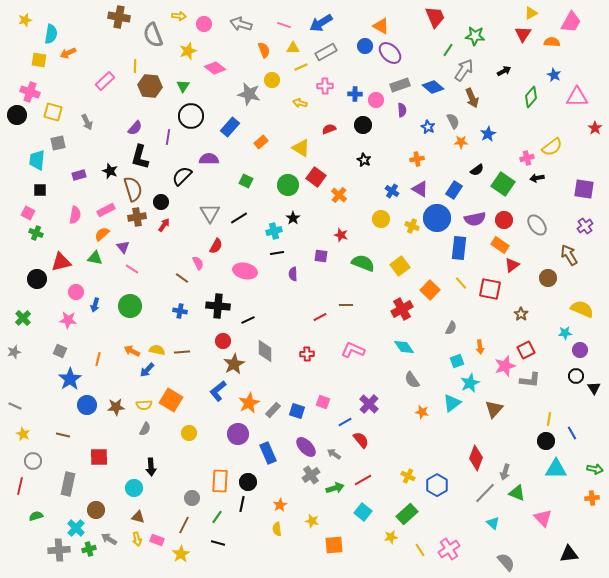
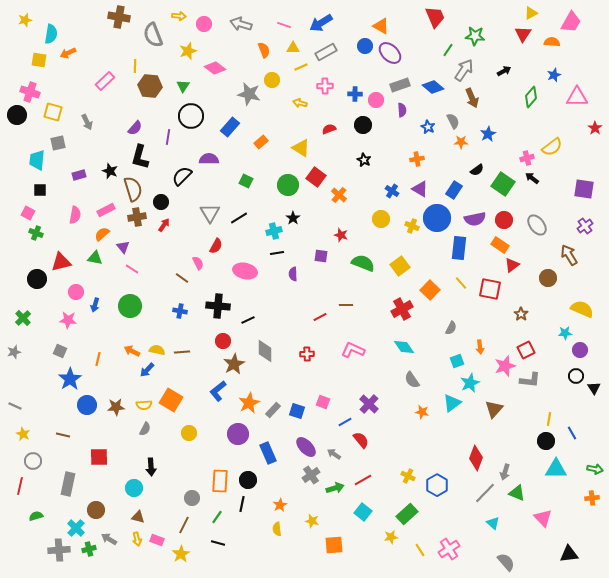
blue star at (554, 75): rotated 24 degrees clockwise
black arrow at (537, 178): moved 5 px left; rotated 48 degrees clockwise
black circle at (248, 482): moved 2 px up
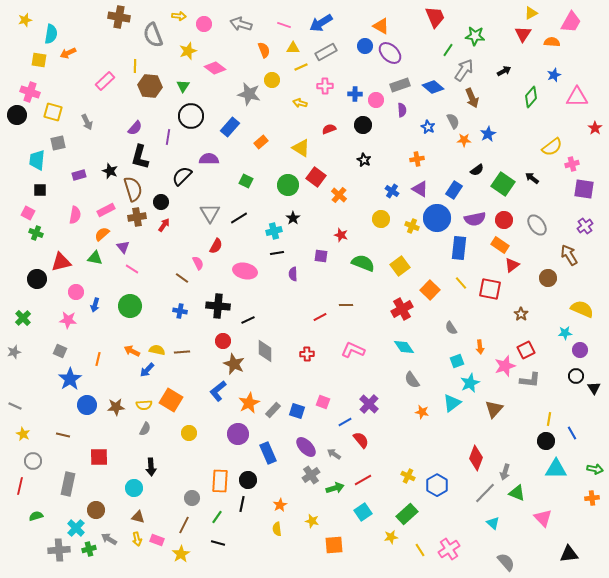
orange star at (461, 142): moved 3 px right, 2 px up
pink cross at (527, 158): moved 45 px right, 6 px down
gray semicircle at (451, 328): rotated 120 degrees clockwise
brown star at (234, 364): rotated 20 degrees counterclockwise
cyan square at (363, 512): rotated 18 degrees clockwise
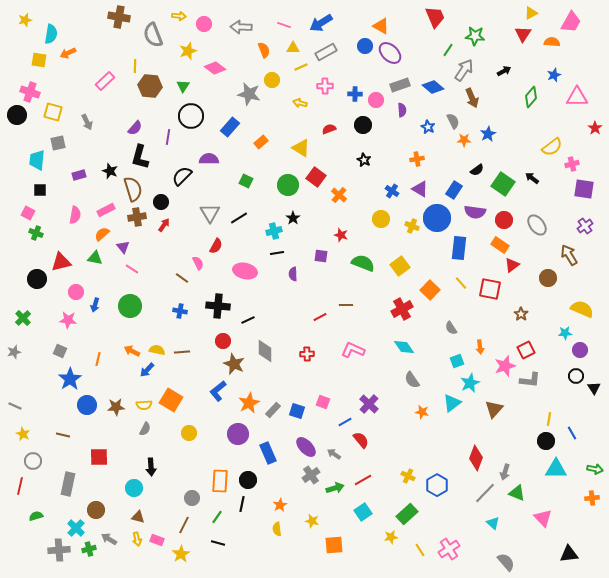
gray arrow at (241, 24): moved 3 px down; rotated 15 degrees counterclockwise
purple semicircle at (475, 219): moved 7 px up; rotated 20 degrees clockwise
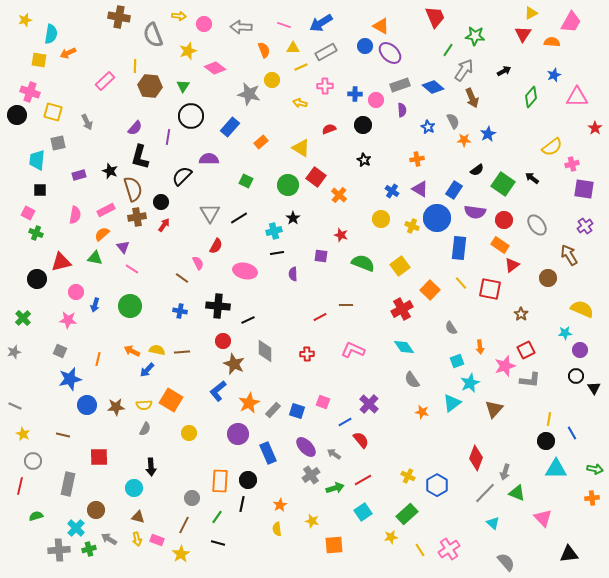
blue star at (70, 379): rotated 20 degrees clockwise
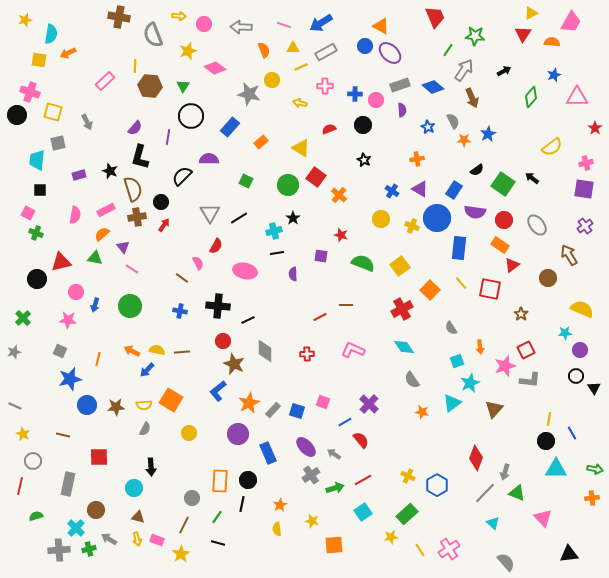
pink cross at (572, 164): moved 14 px right, 1 px up
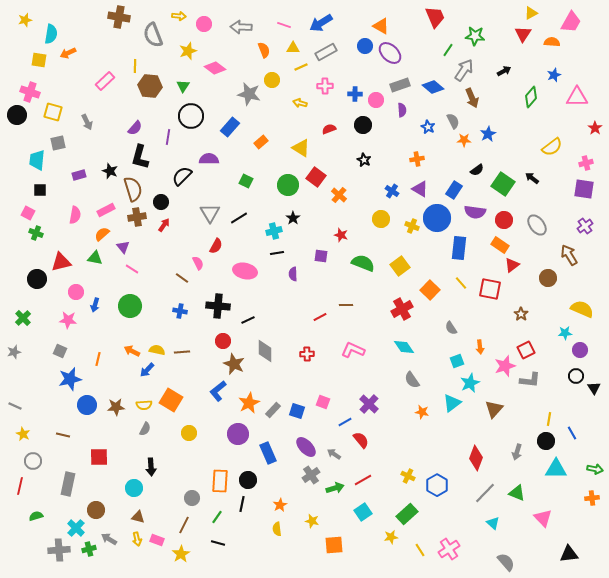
gray arrow at (505, 472): moved 12 px right, 20 px up
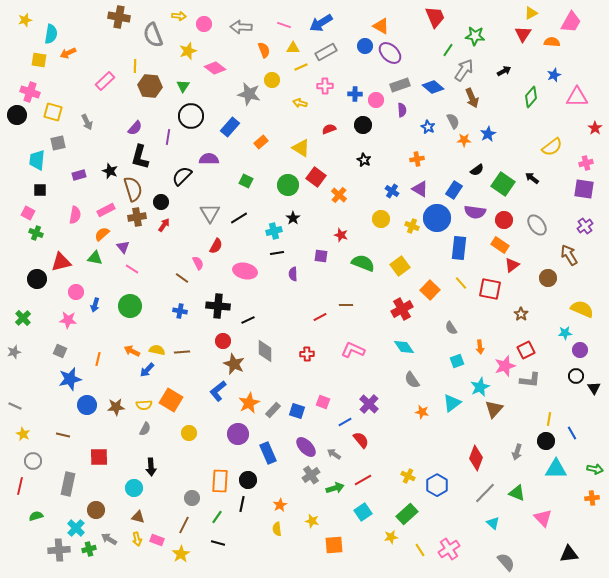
cyan star at (470, 383): moved 10 px right, 4 px down
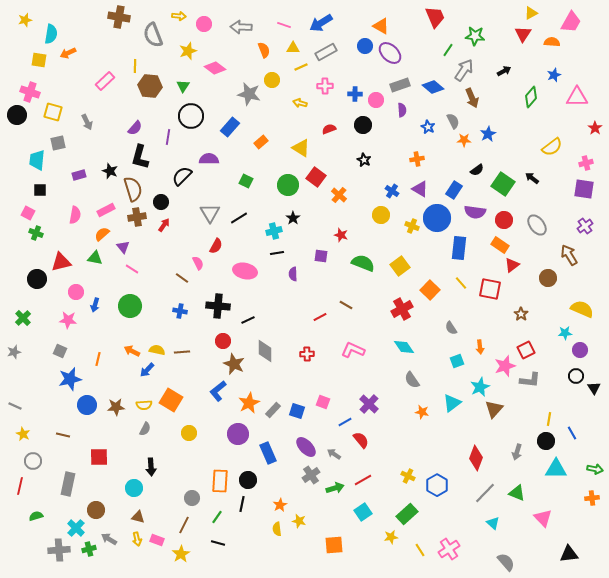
yellow circle at (381, 219): moved 4 px up
brown line at (346, 305): rotated 32 degrees clockwise
yellow star at (312, 521): moved 13 px left
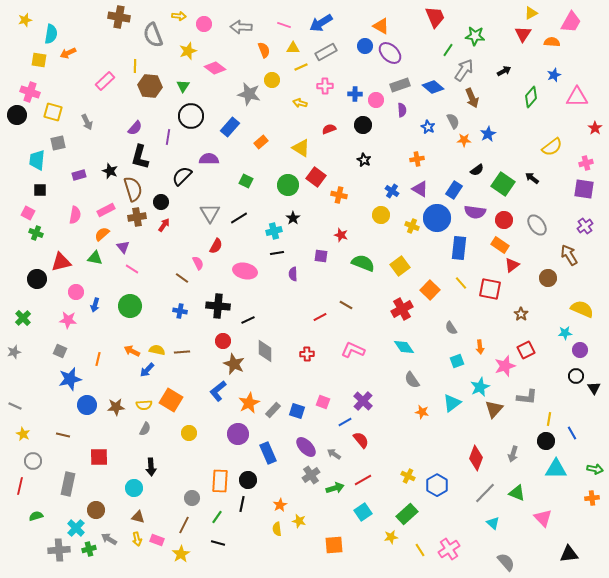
orange cross at (339, 195): rotated 28 degrees counterclockwise
gray L-shape at (530, 380): moved 3 px left, 17 px down
purple cross at (369, 404): moved 6 px left, 3 px up
gray arrow at (517, 452): moved 4 px left, 2 px down
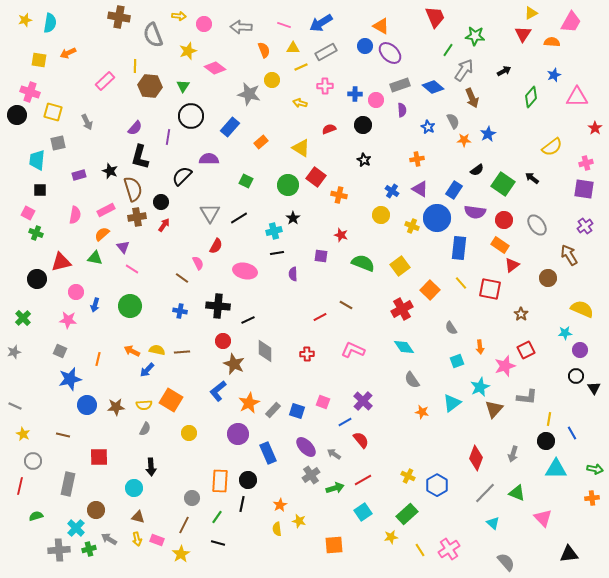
cyan semicircle at (51, 34): moved 1 px left, 11 px up
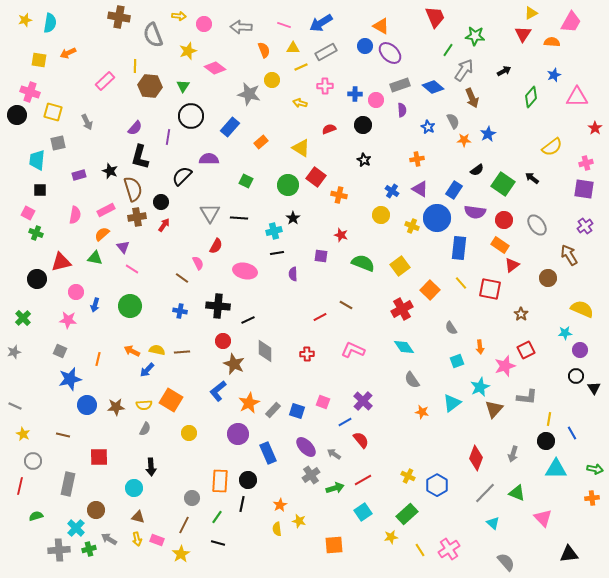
black line at (239, 218): rotated 36 degrees clockwise
